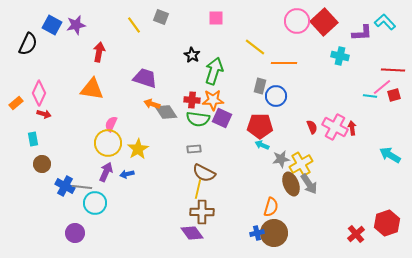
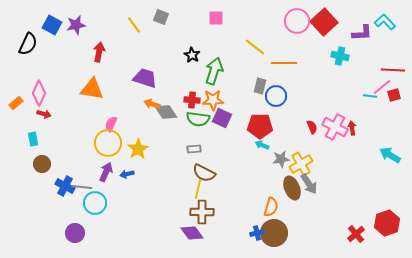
brown ellipse at (291, 184): moved 1 px right, 4 px down
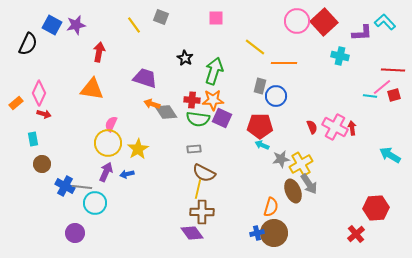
black star at (192, 55): moved 7 px left, 3 px down
brown ellipse at (292, 188): moved 1 px right, 3 px down
red hexagon at (387, 223): moved 11 px left, 15 px up; rotated 15 degrees clockwise
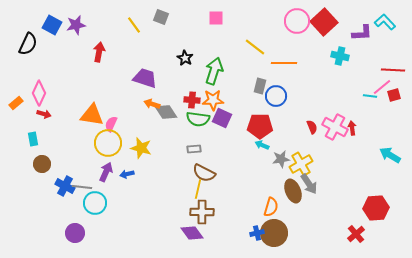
orange triangle at (92, 89): moved 26 px down
yellow star at (138, 149): moved 3 px right, 1 px up; rotated 25 degrees counterclockwise
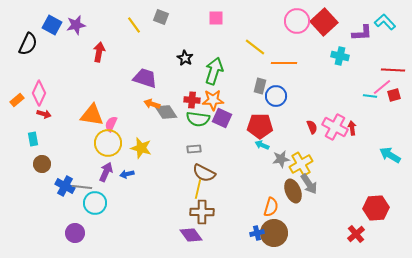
orange rectangle at (16, 103): moved 1 px right, 3 px up
purple diamond at (192, 233): moved 1 px left, 2 px down
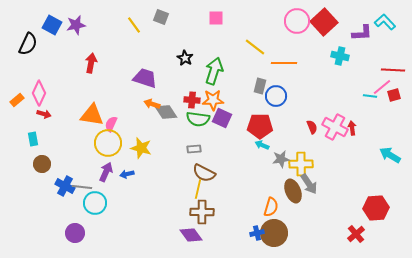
red arrow at (99, 52): moved 8 px left, 11 px down
yellow cross at (301, 164): rotated 30 degrees clockwise
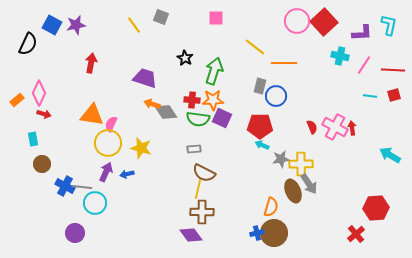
cyan L-shape at (385, 22): moved 4 px right, 3 px down; rotated 55 degrees clockwise
pink line at (382, 87): moved 18 px left, 22 px up; rotated 18 degrees counterclockwise
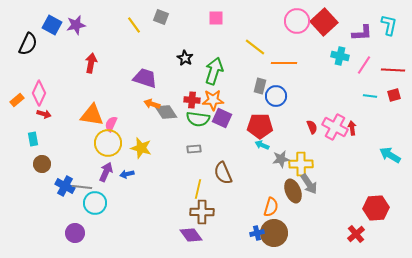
brown semicircle at (204, 173): moved 19 px right; rotated 40 degrees clockwise
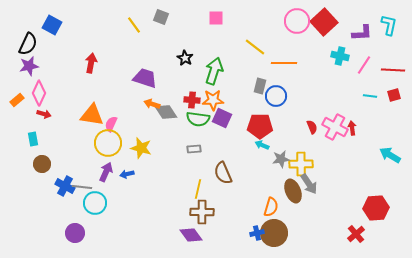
purple star at (76, 25): moved 47 px left, 41 px down
